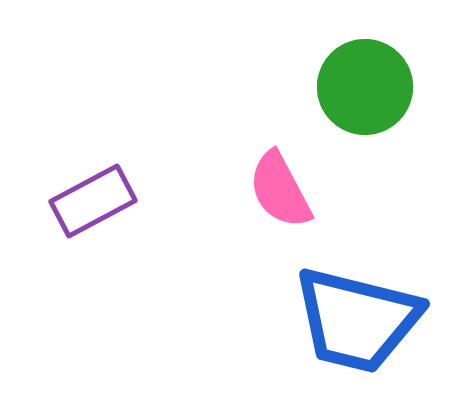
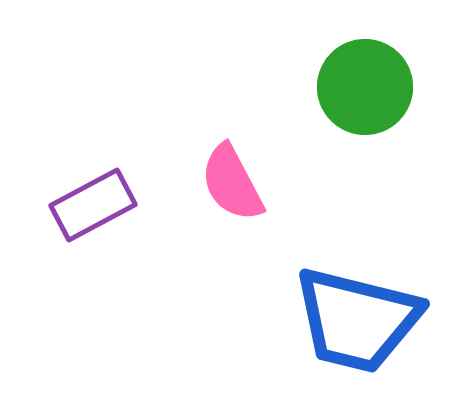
pink semicircle: moved 48 px left, 7 px up
purple rectangle: moved 4 px down
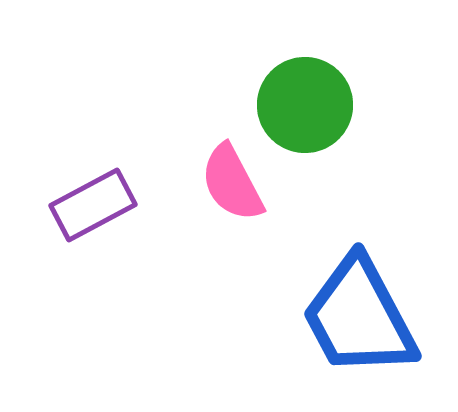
green circle: moved 60 px left, 18 px down
blue trapezoid: moved 2 px right, 3 px up; rotated 48 degrees clockwise
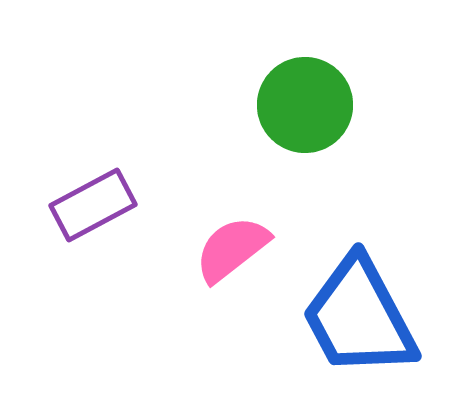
pink semicircle: moved 66 px down; rotated 80 degrees clockwise
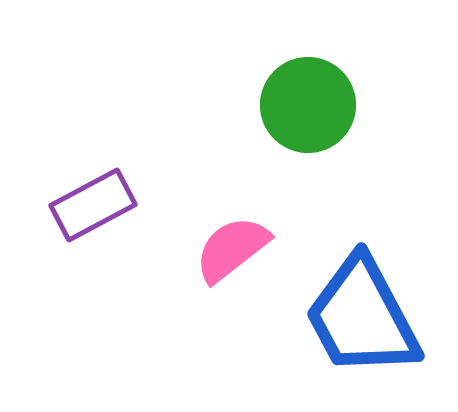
green circle: moved 3 px right
blue trapezoid: moved 3 px right
